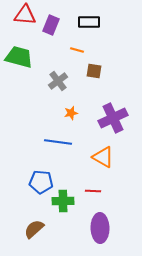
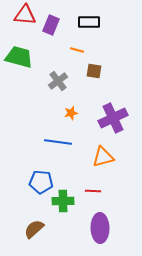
orange triangle: rotated 45 degrees counterclockwise
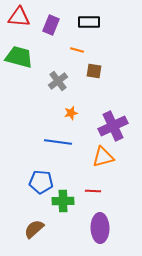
red triangle: moved 6 px left, 2 px down
purple cross: moved 8 px down
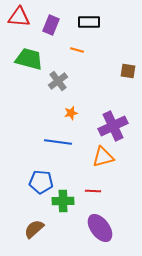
green trapezoid: moved 10 px right, 2 px down
brown square: moved 34 px right
purple ellipse: rotated 36 degrees counterclockwise
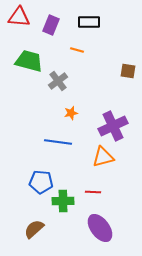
green trapezoid: moved 2 px down
red line: moved 1 px down
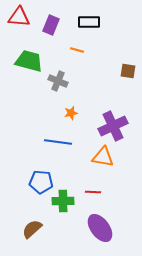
gray cross: rotated 30 degrees counterclockwise
orange triangle: rotated 25 degrees clockwise
brown semicircle: moved 2 px left
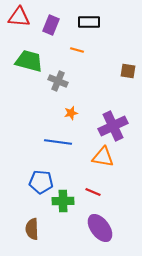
red line: rotated 21 degrees clockwise
brown semicircle: rotated 50 degrees counterclockwise
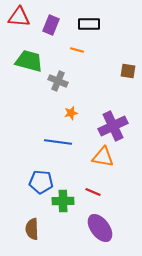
black rectangle: moved 2 px down
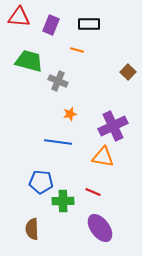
brown square: moved 1 px down; rotated 35 degrees clockwise
orange star: moved 1 px left, 1 px down
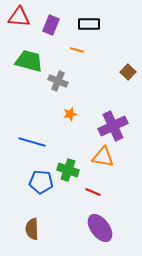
blue line: moved 26 px left; rotated 8 degrees clockwise
green cross: moved 5 px right, 31 px up; rotated 20 degrees clockwise
